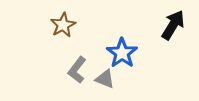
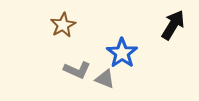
gray L-shape: rotated 104 degrees counterclockwise
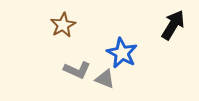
blue star: rotated 8 degrees counterclockwise
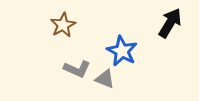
black arrow: moved 3 px left, 2 px up
blue star: moved 2 px up
gray L-shape: moved 1 px up
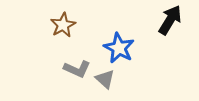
black arrow: moved 3 px up
blue star: moved 3 px left, 3 px up
gray triangle: rotated 20 degrees clockwise
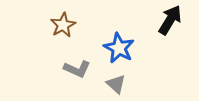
gray triangle: moved 11 px right, 5 px down
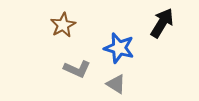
black arrow: moved 8 px left, 3 px down
blue star: rotated 12 degrees counterclockwise
gray triangle: rotated 10 degrees counterclockwise
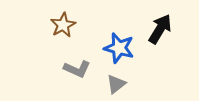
black arrow: moved 2 px left, 6 px down
gray triangle: rotated 50 degrees clockwise
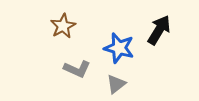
brown star: moved 1 px down
black arrow: moved 1 px left, 1 px down
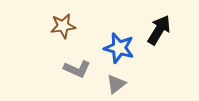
brown star: rotated 20 degrees clockwise
